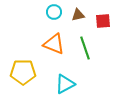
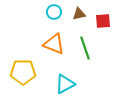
brown triangle: moved 1 px right, 1 px up
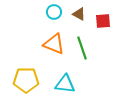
brown triangle: rotated 40 degrees clockwise
green line: moved 3 px left
yellow pentagon: moved 3 px right, 8 px down
cyan triangle: rotated 35 degrees clockwise
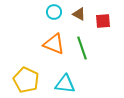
yellow pentagon: rotated 25 degrees clockwise
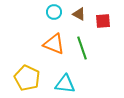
yellow pentagon: moved 1 px right, 2 px up
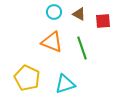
orange triangle: moved 2 px left, 2 px up
cyan triangle: rotated 25 degrees counterclockwise
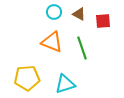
yellow pentagon: rotated 30 degrees counterclockwise
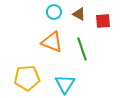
green line: moved 1 px down
cyan triangle: rotated 40 degrees counterclockwise
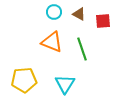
yellow pentagon: moved 3 px left, 2 px down
